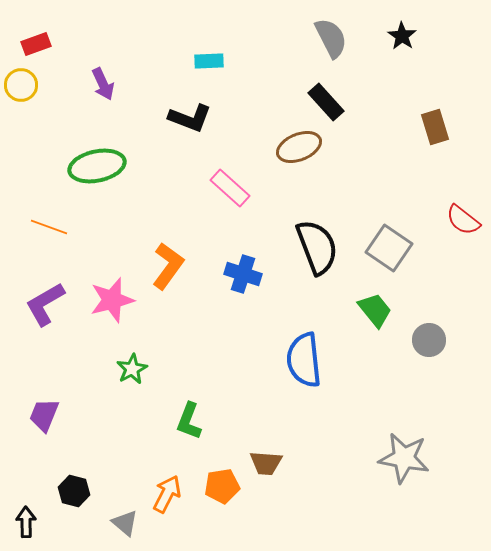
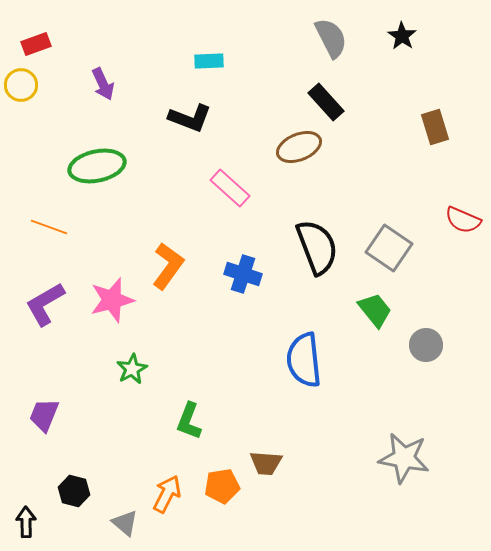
red semicircle: rotated 15 degrees counterclockwise
gray circle: moved 3 px left, 5 px down
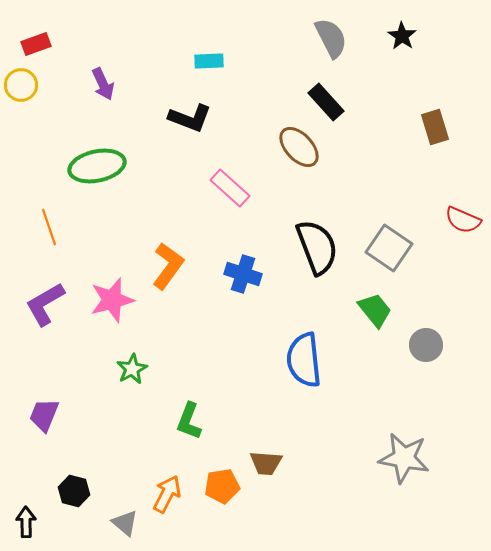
brown ellipse: rotated 69 degrees clockwise
orange line: rotated 51 degrees clockwise
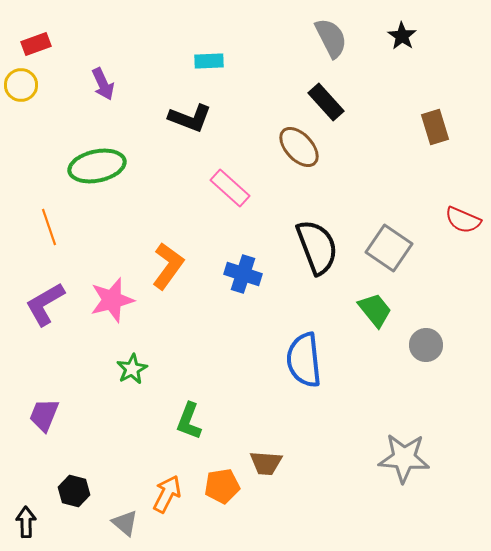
gray star: rotated 6 degrees counterclockwise
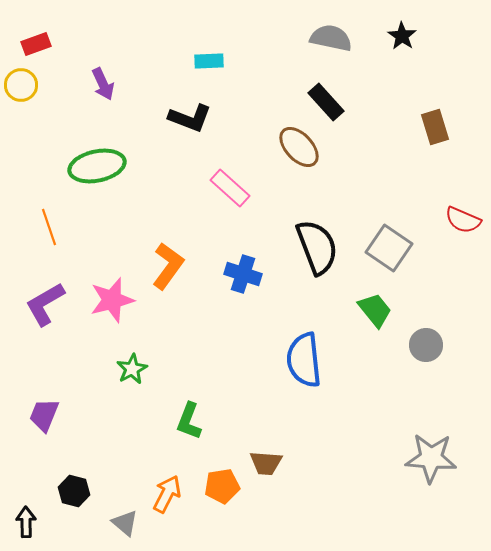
gray semicircle: rotated 51 degrees counterclockwise
gray star: moved 27 px right
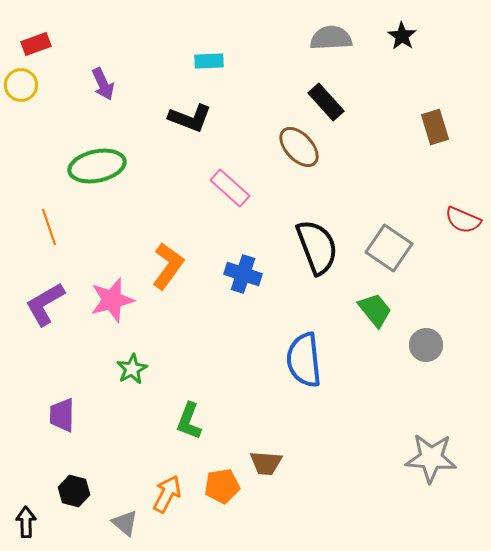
gray semicircle: rotated 15 degrees counterclockwise
purple trapezoid: moved 18 px right; rotated 21 degrees counterclockwise
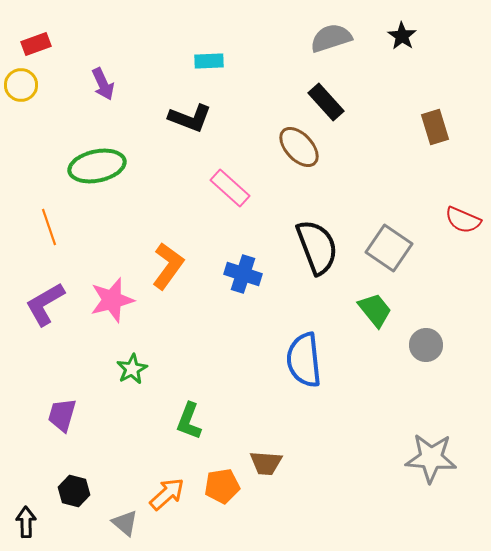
gray semicircle: rotated 15 degrees counterclockwise
purple trapezoid: rotated 15 degrees clockwise
orange arrow: rotated 21 degrees clockwise
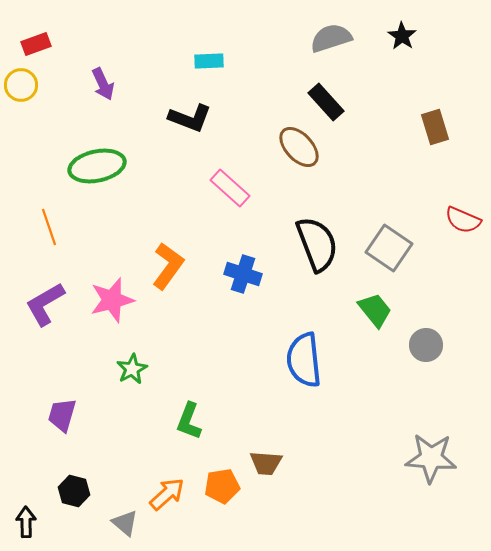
black semicircle: moved 3 px up
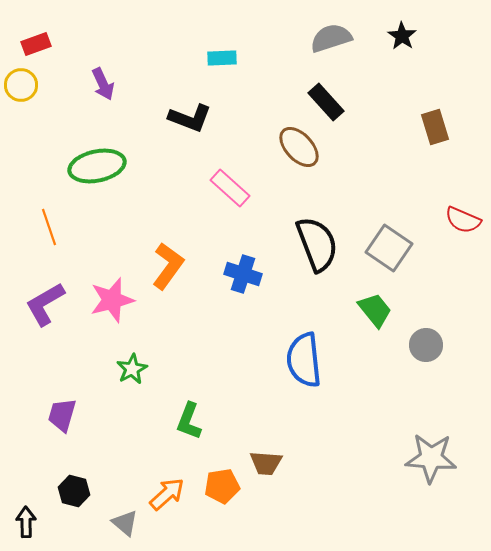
cyan rectangle: moved 13 px right, 3 px up
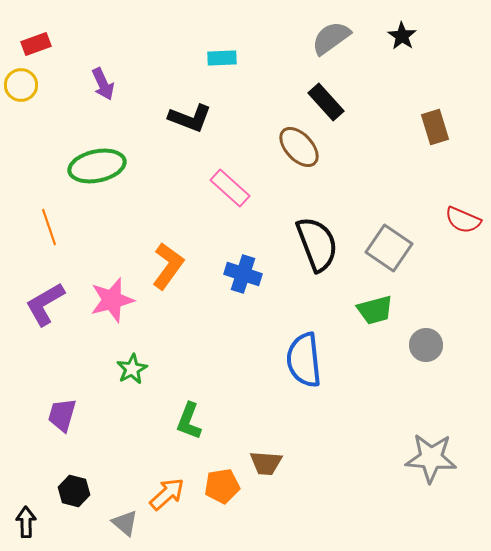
gray semicircle: rotated 18 degrees counterclockwise
green trapezoid: rotated 114 degrees clockwise
